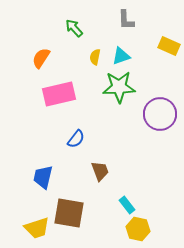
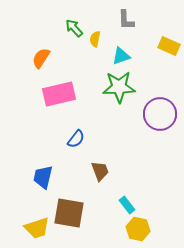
yellow semicircle: moved 18 px up
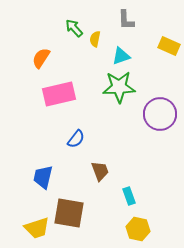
cyan rectangle: moved 2 px right, 9 px up; rotated 18 degrees clockwise
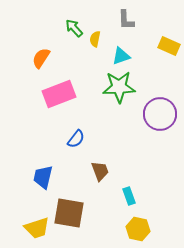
pink rectangle: rotated 8 degrees counterclockwise
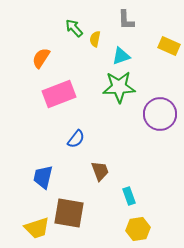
yellow hexagon: rotated 20 degrees counterclockwise
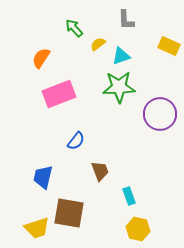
yellow semicircle: moved 3 px right, 5 px down; rotated 42 degrees clockwise
blue semicircle: moved 2 px down
yellow hexagon: rotated 20 degrees clockwise
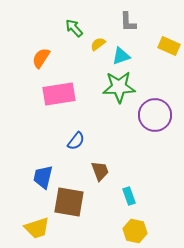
gray L-shape: moved 2 px right, 2 px down
pink rectangle: rotated 12 degrees clockwise
purple circle: moved 5 px left, 1 px down
brown square: moved 11 px up
yellow hexagon: moved 3 px left, 2 px down
